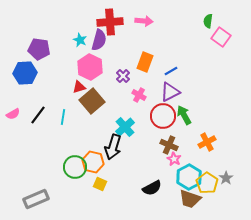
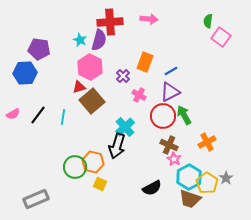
pink arrow: moved 5 px right, 2 px up
black arrow: moved 4 px right, 1 px up
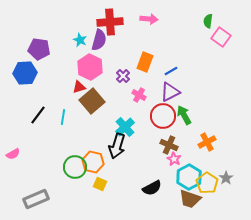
pink semicircle: moved 40 px down
